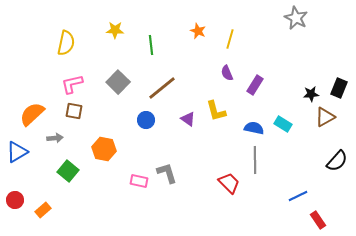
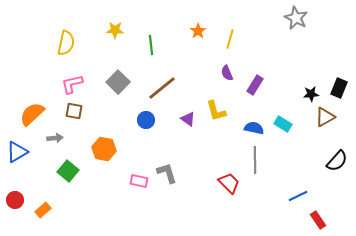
orange star: rotated 14 degrees clockwise
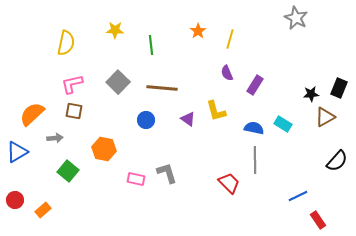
brown line: rotated 44 degrees clockwise
pink rectangle: moved 3 px left, 2 px up
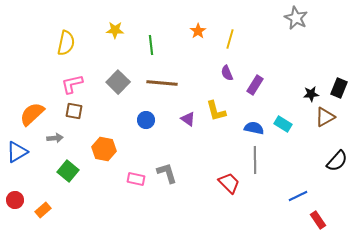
brown line: moved 5 px up
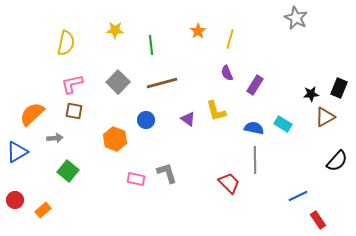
brown line: rotated 20 degrees counterclockwise
orange hexagon: moved 11 px right, 10 px up; rotated 10 degrees clockwise
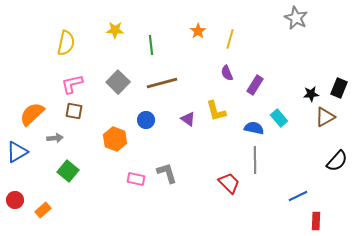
cyan rectangle: moved 4 px left, 6 px up; rotated 18 degrees clockwise
red rectangle: moved 2 px left, 1 px down; rotated 36 degrees clockwise
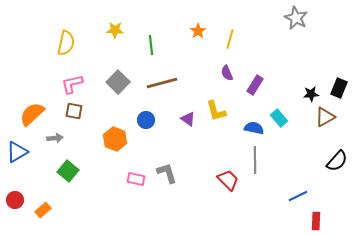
red trapezoid: moved 1 px left, 3 px up
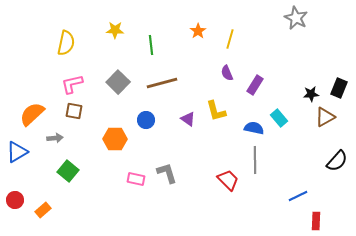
orange hexagon: rotated 20 degrees counterclockwise
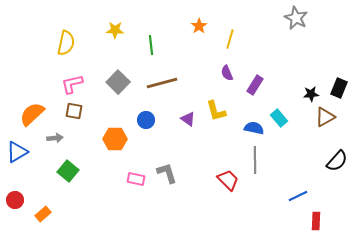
orange star: moved 1 px right, 5 px up
orange rectangle: moved 4 px down
